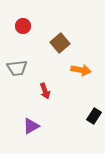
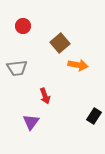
orange arrow: moved 3 px left, 5 px up
red arrow: moved 5 px down
purple triangle: moved 4 px up; rotated 24 degrees counterclockwise
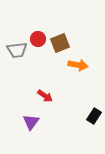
red circle: moved 15 px right, 13 px down
brown square: rotated 18 degrees clockwise
gray trapezoid: moved 18 px up
red arrow: rotated 35 degrees counterclockwise
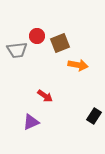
red circle: moved 1 px left, 3 px up
purple triangle: rotated 30 degrees clockwise
